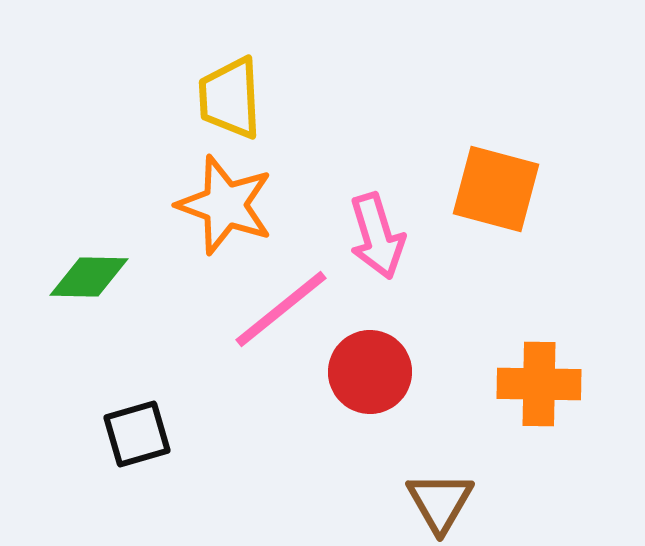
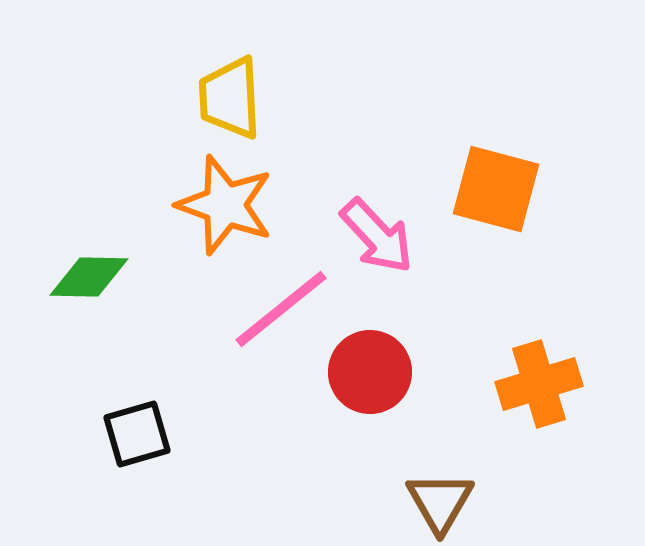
pink arrow: rotated 26 degrees counterclockwise
orange cross: rotated 18 degrees counterclockwise
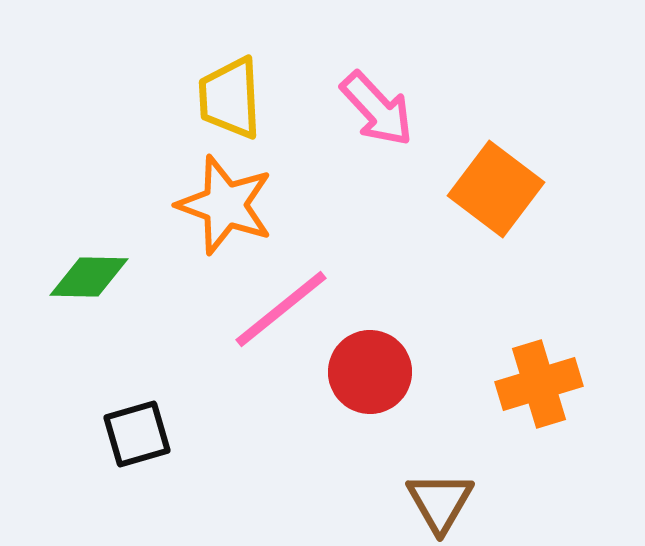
orange square: rotated 22 degrees clockwise
pink arrow: moved 127 px up
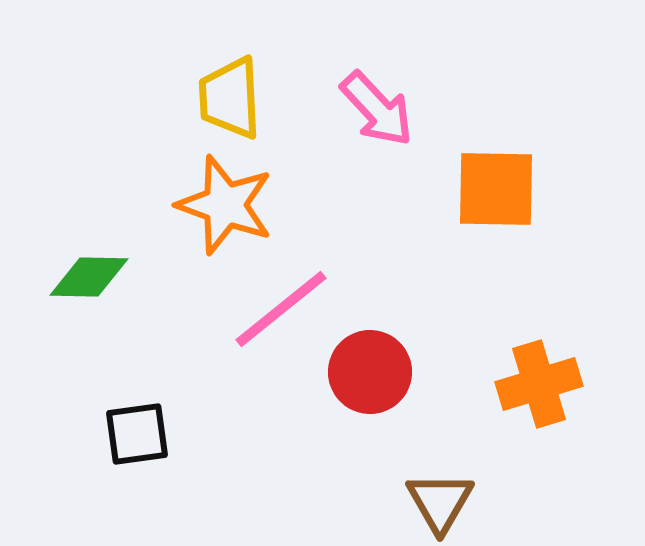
orange square: rotated 36 degrees counterclockwise
black square: rotated 8 degrees clockwise
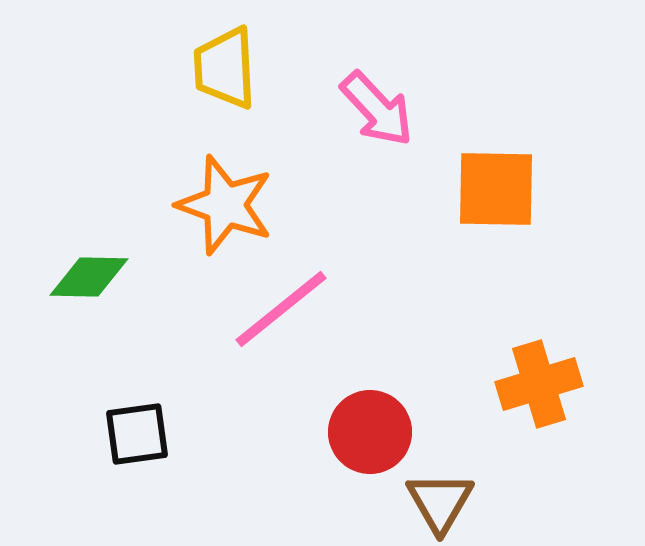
yellow trapezoid: moved 5 px left, 30 px up
red circle: moved 60 px down
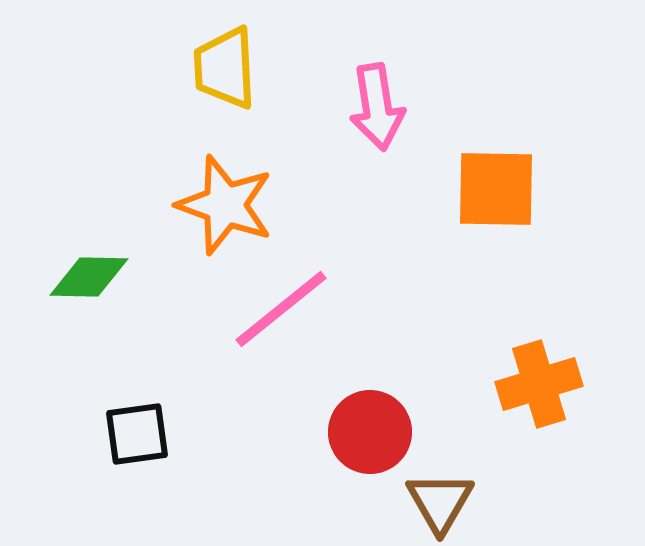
pink arrow: moved 2 px up; rotated 34 degrees clockwise
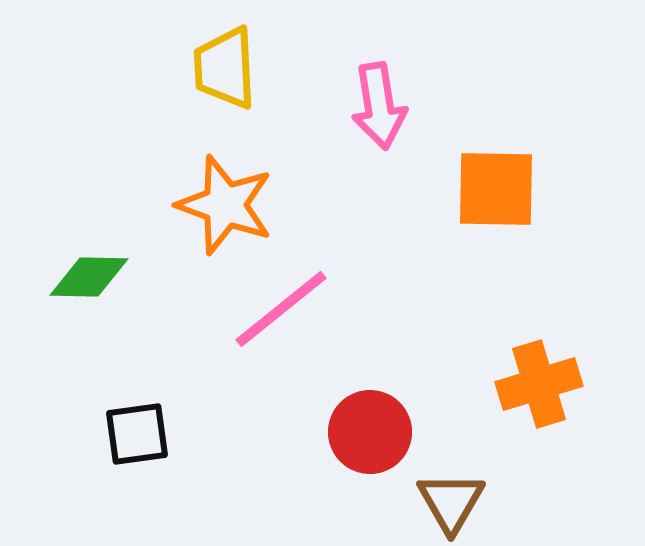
pink arrow: moved 2 px right, 1 px up
brown triangle: moved 11 px right
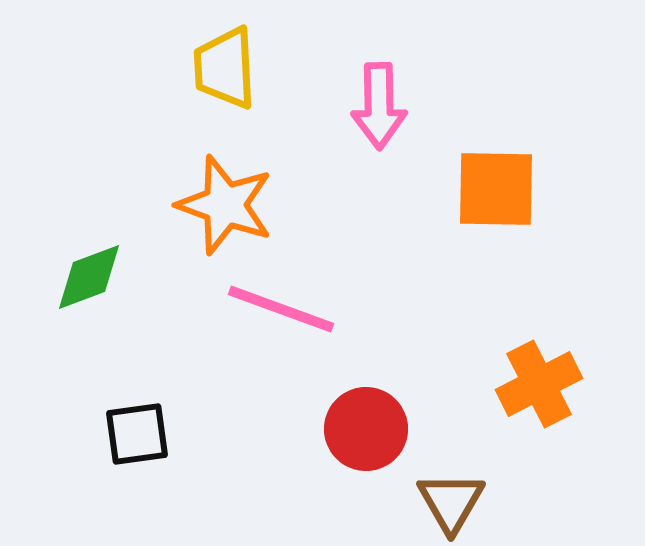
pink arrow: rotated 8 degrees clockwise
green diamond: rotated 22 degrees counterclockwise
pink line: rotated 59 degrees clockwise
orange cross: rotated 10 degrees counterclockwise
red circle: moved 4 px left, 3 px up
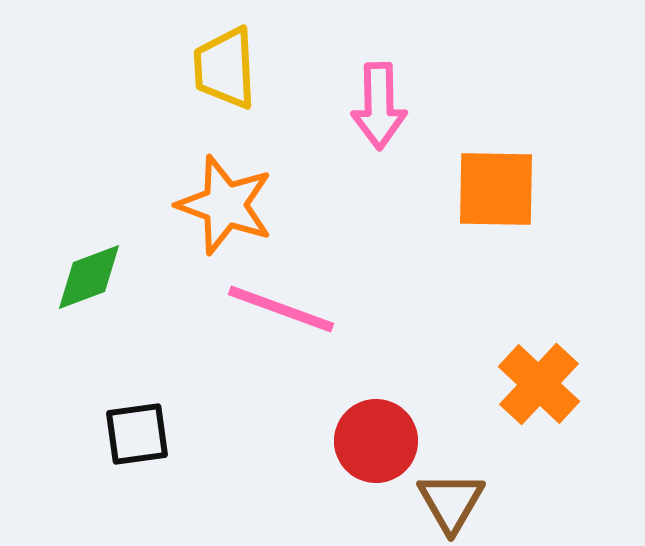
orange cross: rotated 20 degrees counterclockwise
red circle: moved 10 px right, 12 px down
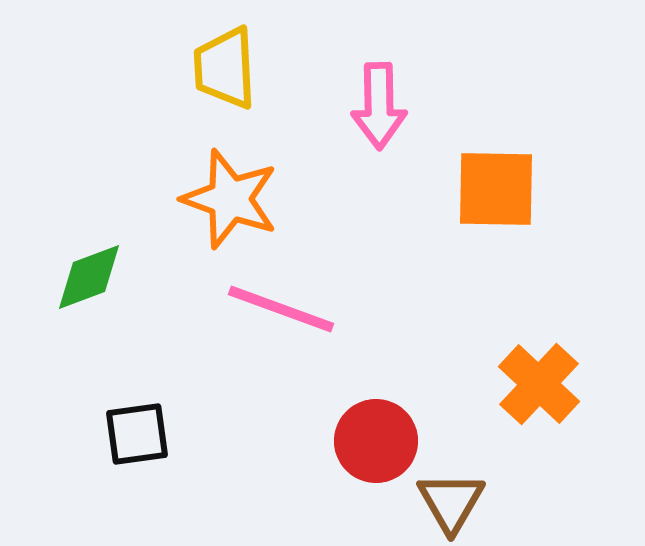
orange star: moved 5 px right, 6 px up
